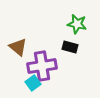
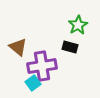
green star: moved 1 px right, 1 px down; rotated 30 degrees clockwise
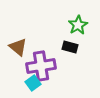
purple cross: moved 1 px left
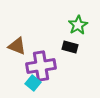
brown triangle: moved 1 px left, 1 px up; rotated 18 degrees counterclockwise
cyan square: rotated 14 degrees counterclockwise
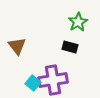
green star: moved 3 px up
brown triangle: rotated 30 degrees clockwise
purple cross: moved 12 px right, 14 px down
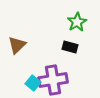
green star: moved 1 px left
brown triangle: moved 1 px up; rotated 24 degrees clockwise
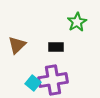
black rectangle: moved 14 px left; rotated 14 degrees counterclockwise
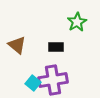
brown triangle: rotated 36 degrees counterclockwise
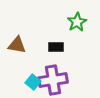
brown triangle: rotated 30 degrees counterclockwise
cyan square: moved 1 px up
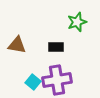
green star: rotated 12 degrees clockwise
purple cross: moved 4 px right
